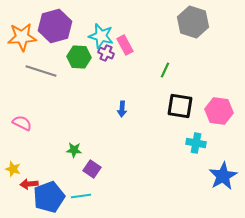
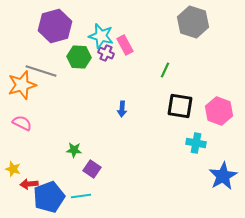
orange star: moved 48 px down; rotated 12 degrees counterclockwise
pink hexagon: rotated 12 degrees clockwise
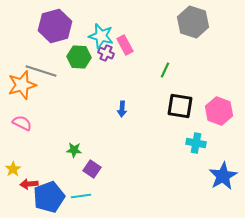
yellow star: rotated 21 degrees clockwise
